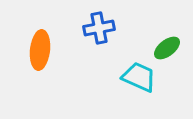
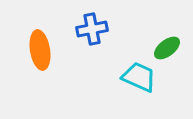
blue cross: moved 7 px left, 1 px down
orange ellipse: rotated 15 degrees counterclockwise
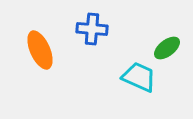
blue cross: rotated 16 degrees clockwise
orange ellipse: rotated 15 degrees counterclockwise
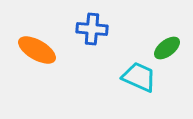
orange ellipse: moved 3 px left; rotated 36 degrees counterclockwise
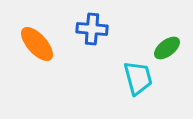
orange ellipse: moved 6 px up; rotated 18 degrees clockwise
cyan trapezoid: moved 1 px left, 1 px down; rotated 51 degrees clockwise
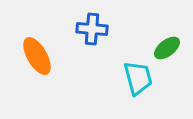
orange ellipse: moved 12 px down; rotated 12 degrees clockwise
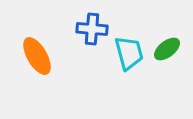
green ellipse: moved 1 px down
cyan trapezoid: moved 9 px left, 25 px up
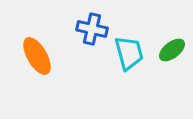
blue cross: rotated 8 degrees clockwise
green ellipse: moved 5 px right, 1 px down
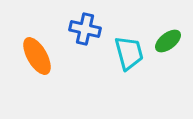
blue cross: moved 7 px left
green ellipse: moved 4 px left, 9 px up
